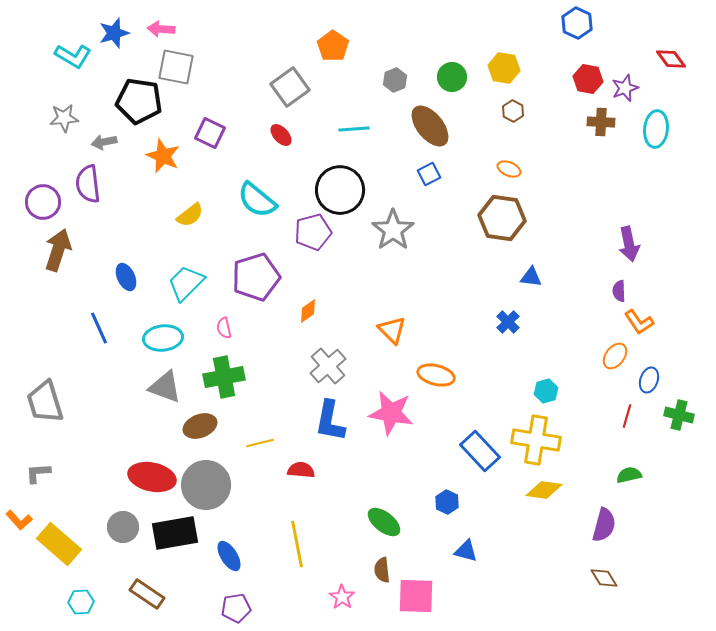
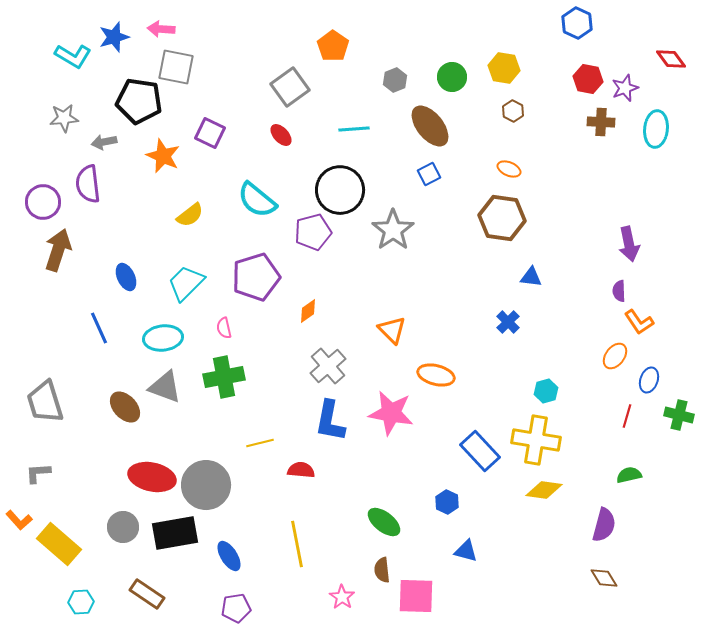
blue star at (114, 33): moved 4 px down
brown ellipse at (200, 426): moved 75 px left, 19 px up; rotated 68 degrees clockwise
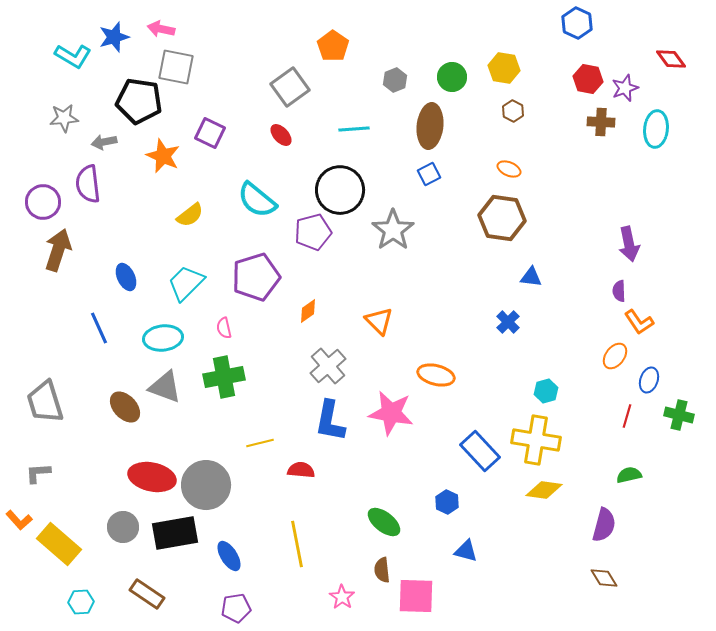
pink arrow at (161, 29): rotated 8 degrees clockwise
brown ellipse at (430, 126): rotated 45 degrees clockwise
orange triangle at (392, 330): moved 13 px left, 9 px up
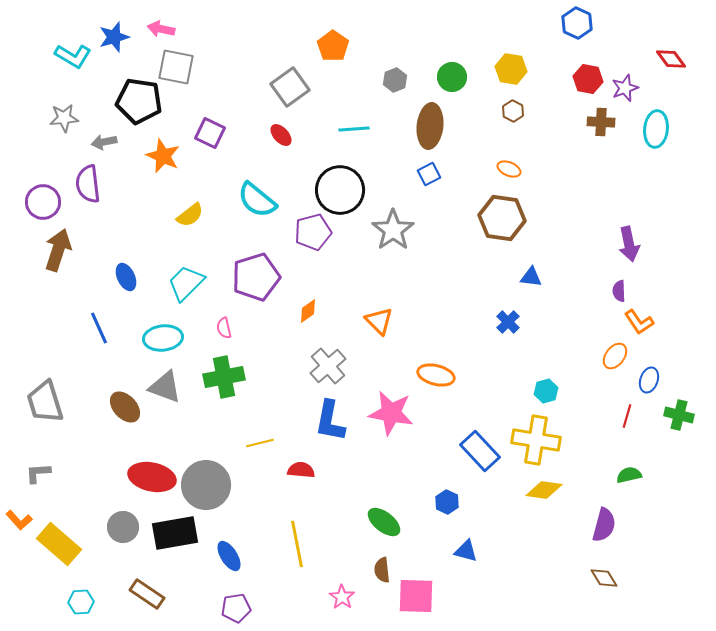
yellow hexagon at (504, 68): moved 7 px right, 1 px down
